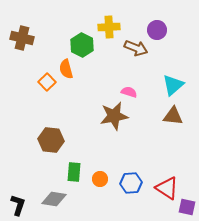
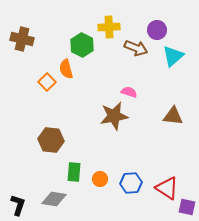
brown cross: moved 1 px down
cyan triangle: moved 29 px up
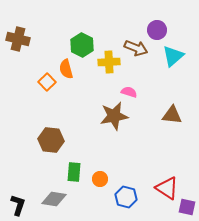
yellow cross: moved 35 px down
brown cross: moved 4 px left
brown triangle: moved 1 px left, 1 px up
blue hexagon: moved 5 px left, 14 px down; rotated 20 degrees clockwise
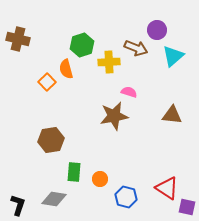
green hexagon: rotated 15 degrees clockwise
brown hexagon: rotated 15 degrees counterclockwise
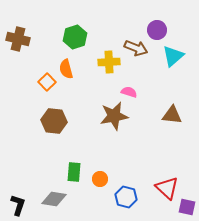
green hexagon: moved 7 px left, 8 px up
brown hexagon: moved 3 px right, 19 px up; rotated 15 degrees clockwise
red triangle: rotated 10 degrees clockwise
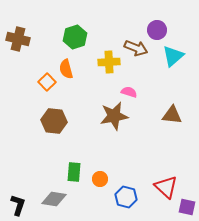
red triangle: moved 1 px left, 1 px up
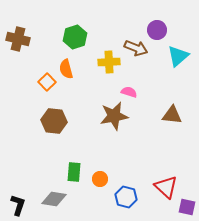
cyan triangle: moved 5 px right
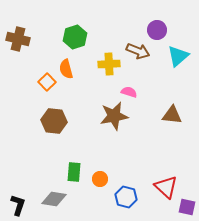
brown arrow: moved 2 px right, 3 px down
yellow cross: moved 2 px down
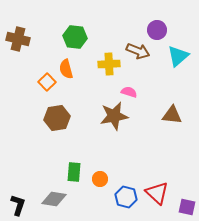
green hexagon: rotated 25 degrees clockwise
brown hexagon: moved 3 px right, 3 px up; rotated 15 degrees counterclockwise
red triangle: moved 9 px left, 6 px down
